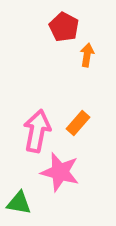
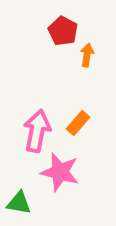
red pentagon: moved 1 px left, 4 px down
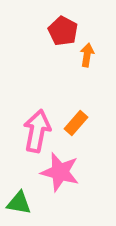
orange rectangle: moved 2 px left
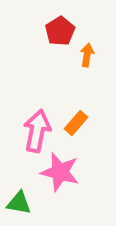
red pentagon: moved 3 px left; rotated 12 degrees clockwise
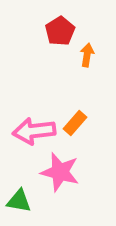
orange rectangle: moved 1 px left
pink arrow: moved 3 px left; rotated 108 degrees counterclockwise
green triangle: moved 2 px up
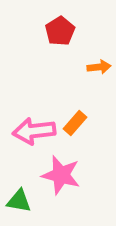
orange arrow: moved 12 px right, 12 px down; rotated 75 degrees clockwise
pink star: moved 1 px right, 3 px down
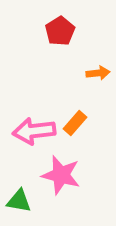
orange arrow: moved 1 px left, 6 px down
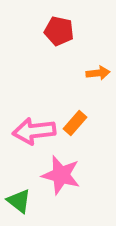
red pentagon: moved 1 px left; rotated 28 degrees counterclockwise
green triangle: rotated 28 degrees clockwise
